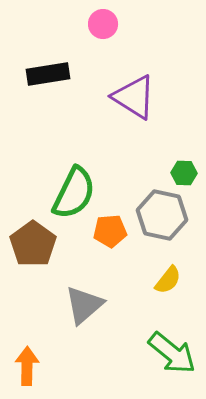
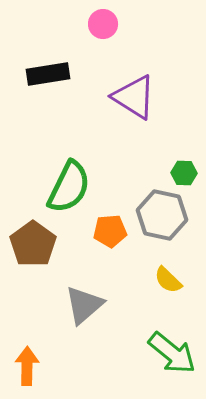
green semicircle: moved 5 px left, 6 px up
yellow semicircle: rotated 96 degrees clockwise
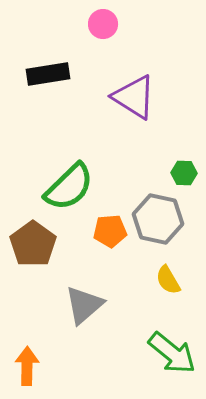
green semicircle: rotated 20 degrees clockwise
gray hexagon: moved 4 px left, 4 px down
yellow semicircle: rotated 16 degrees clockwise
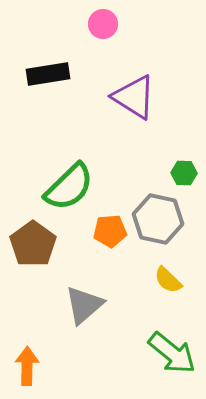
yellow semicircle: rotated 16 degrees counterclockwise
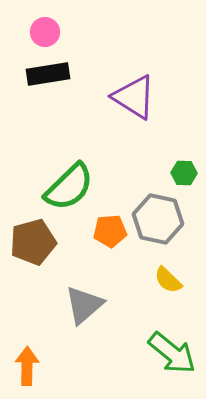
pink circle: moved 58 px left, 8 px down
brown pentagon: moved 2 px up; rotated 21 degrees clockwise
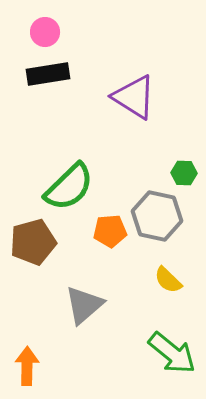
gray hexagon: moved 1 px left, 3 px up
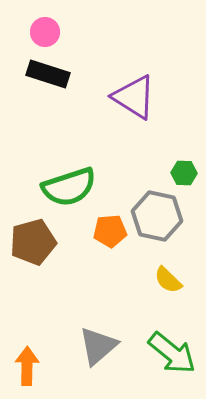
black rectangle: rotated 27 degrees clockwise
green semicircle: rotated 26 degrees clockwise
gray triangle: moved 14 px right, 41 px down
